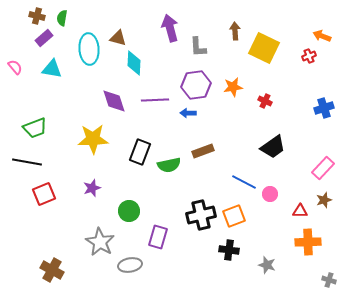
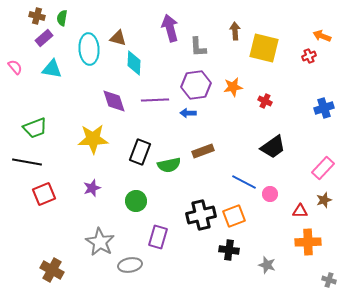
yellow square at (264, 48): rotated 12 degrees counterclockwise
green circle at (129, 211): moved 7 px right, 10 px up
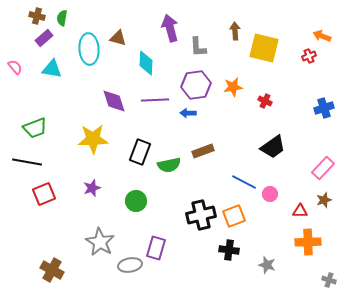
cyan diamond at (134, 63): moved 12 px right
purple rectangle at (158, 237): moved 2 px left, 11 px down
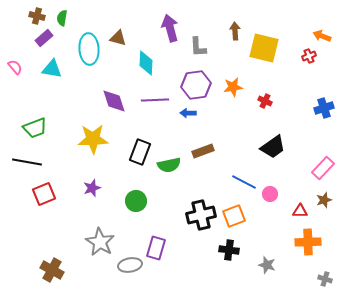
gray cross at (329, 280): moved 4 px left, 1 px up
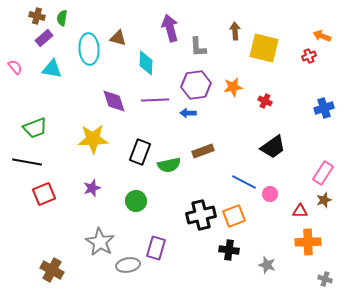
pink rectangle at (323, 168): moved 5 px down; rotated 10 degrees counterclockwise
gray ellipse at (130, 265): moved 2 px left
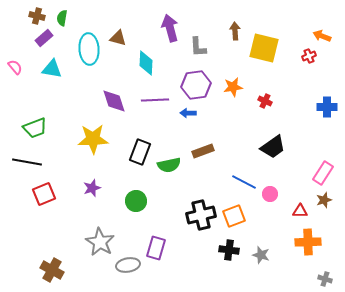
blue cross at (324, 108): moved 3 px right, 1 px up; rotated 18 degrees clockwise
gray star at (267, 265): moved 6 px left, 10 px up
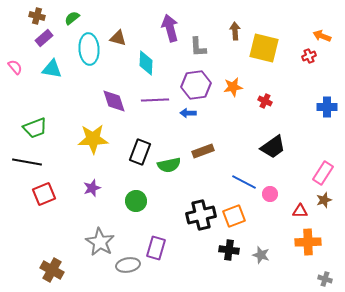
green semicircle at (62, 18): moved 10 px right; rotated 42 degrees clockwise
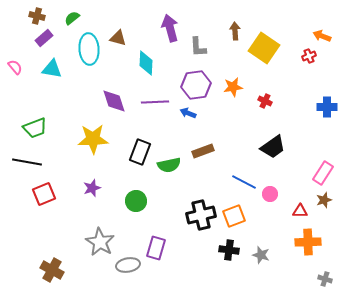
yellow square at (264, 48): rotated 20 degrees clockwise
purple line at (155, 100): moved 2 px down
blue arrow at (188, 113): rotated 21 degrees clockwise
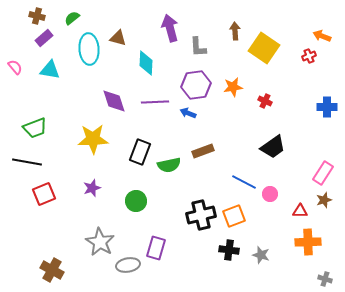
cyan triangle at (52, 69): moved 2 px left, 1 px down
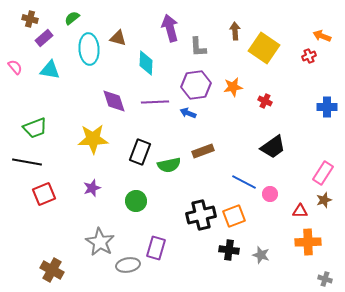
brown cross at (37, 16): moved 7 px left, 3 px down
